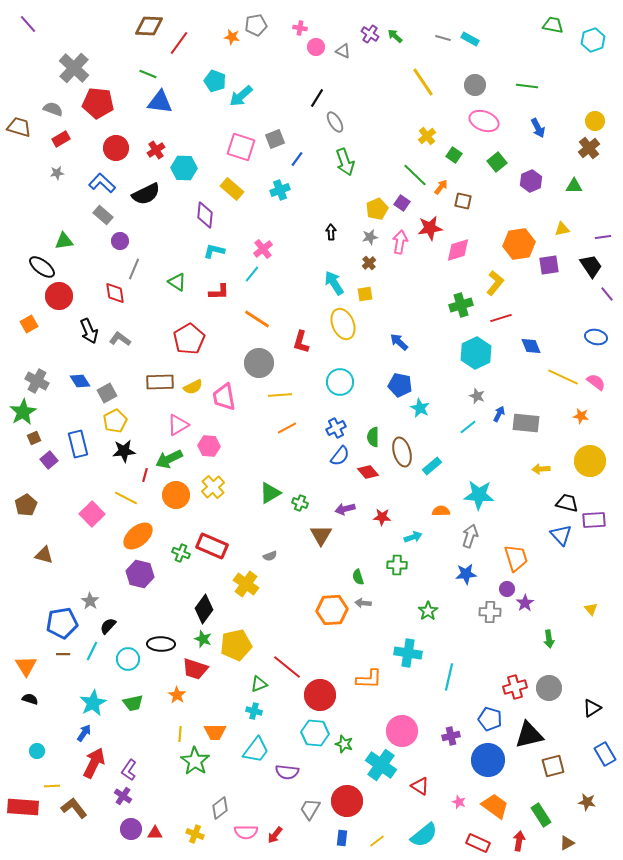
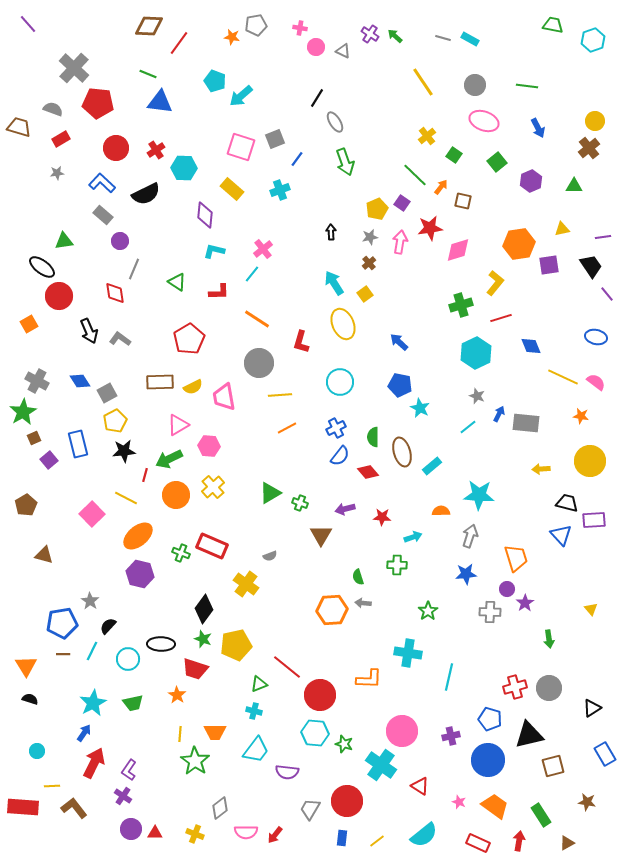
yellow square at (365, 294): rotated 28 degrees counterclockwise
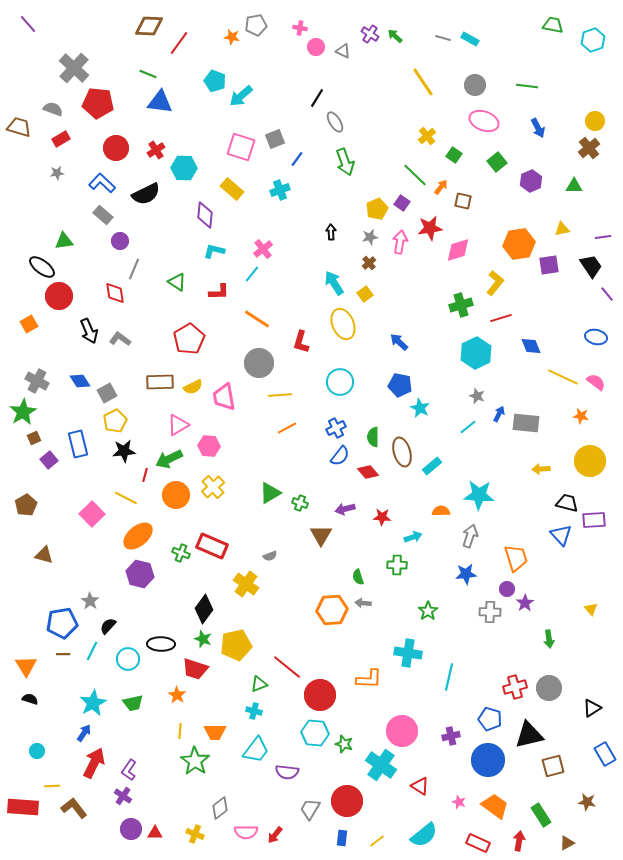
yellow line at (180, 734): moved 3 px up
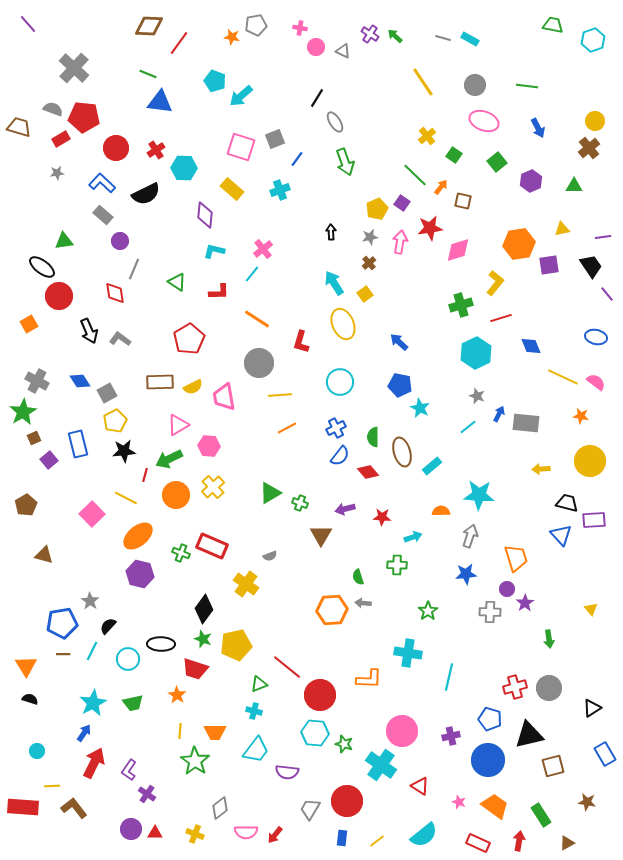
red pentagon at (98, 103): moved 14 px left, 14 px down
purple cross at (123, 796): moved 24 px right, 2 px up
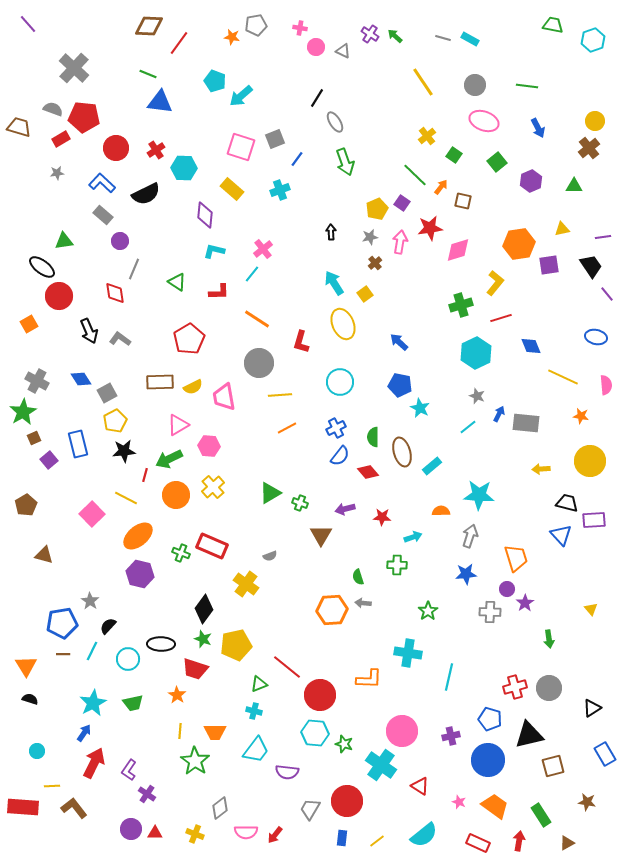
brown cross at (369, 263): moved 6 px right
blue diamond at (80, 381): moved 1 px right, 2 px up
pink semicircle at (596, 382): moved 10 px right, 3 px down; rotated 48 degrees clockwise
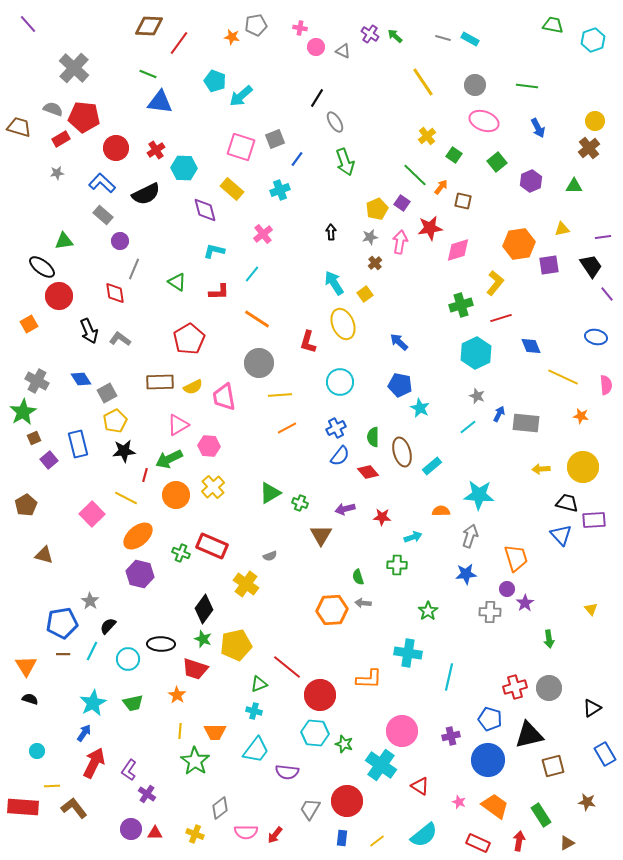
purple diamond at (205, 215): moved 5 px up; rotated 20 degrees counterclockwise
pink cross at (263, 249): moved 15 px up
red L-shape at (301, 342): moved 7 px right
yellow circle at (590, 461): moved 7 px left, 6 px down
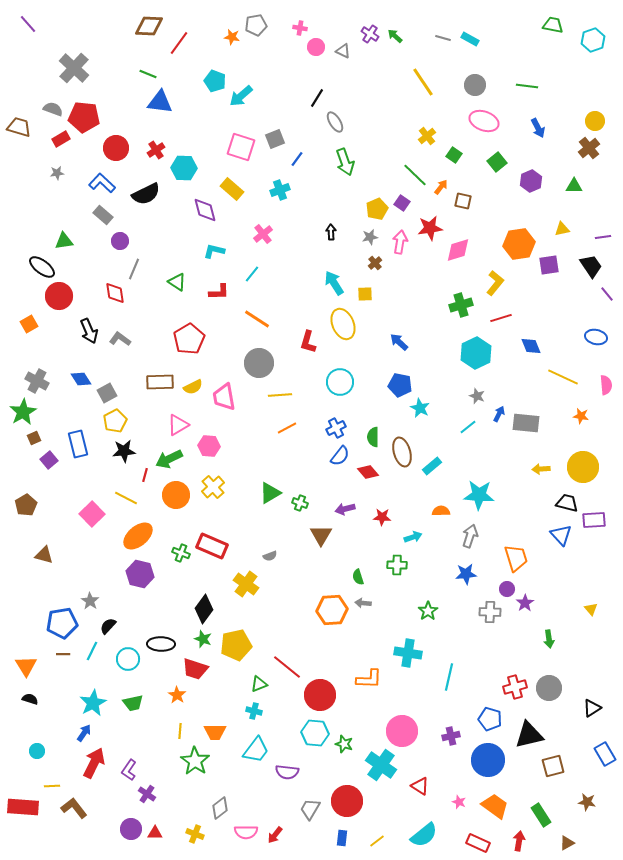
yellow square at (365, 294): rotated 35 degrees clockwise
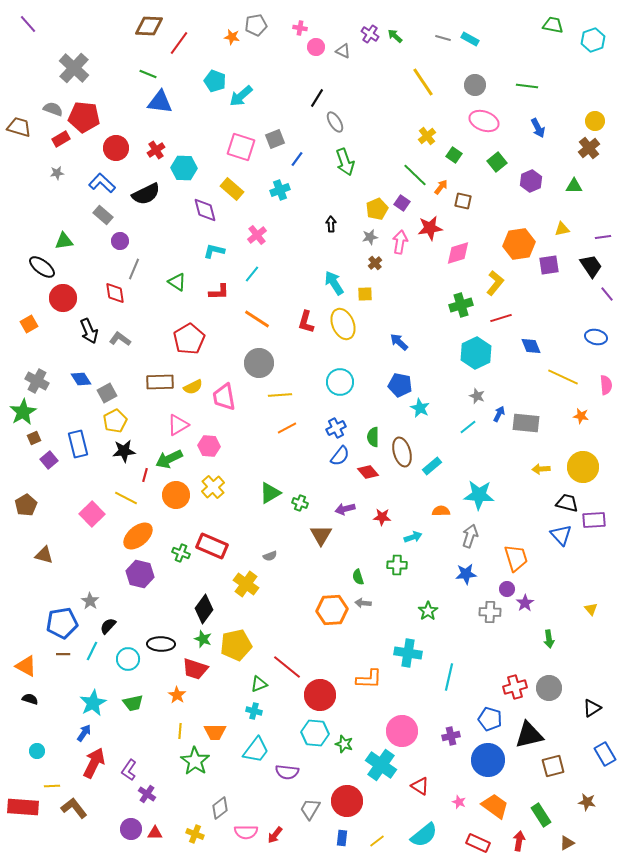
black arrow at (331, 232): moved 8 px up
pink cross at (263, 234): moved 6 px left, 1 px down
pink diamond at (458, 250): moved 3 px down
red circle at (59, 296): moved 4 px right, 2 px down
red L-shape at (308, 342): moved 2 px left, 20 px up
orange triangle at (26, 666): rotated 30 degrees counterclockwise
